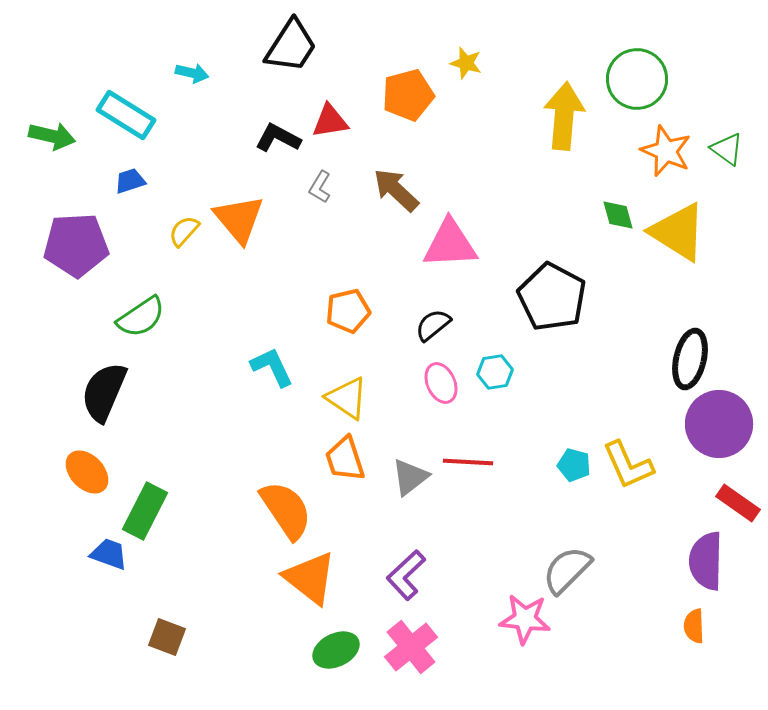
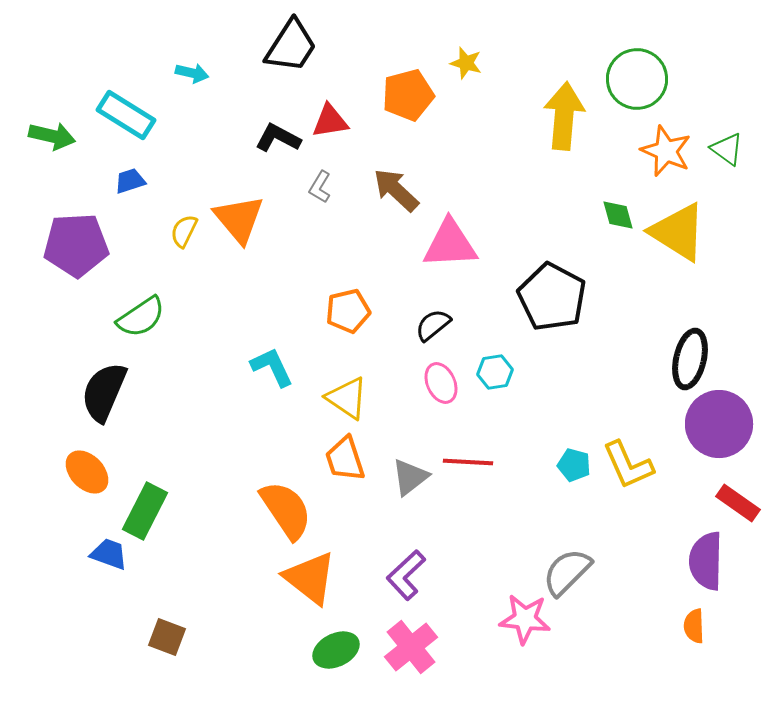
yellow semicircle at (184, 231): rotated 16 degrees counterclockwise
gray semicircle at (567, 570): moved 2 px down
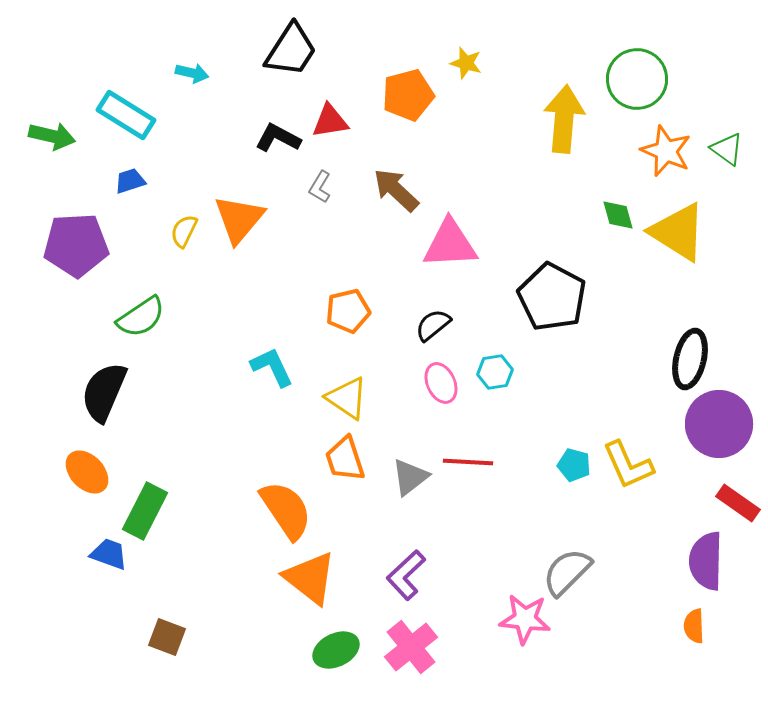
black trapezoid at (291, 46): moved 4 px down
yellow arrow at (564, 116): moved 3 px down
orange triangle at (239, 219): rotated 20 degrees clockwise
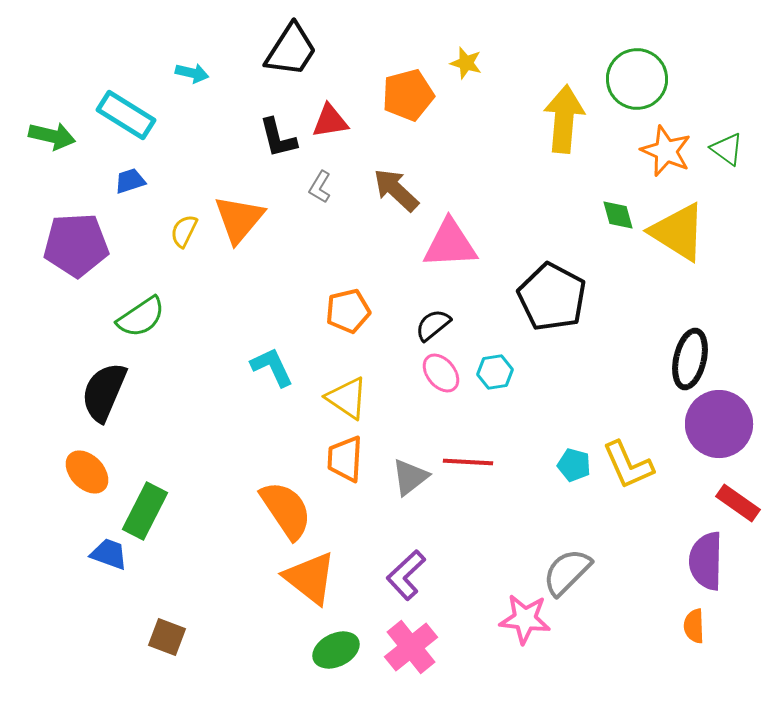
black L-shape at (278, 138): rotated 132 degrees counterclockwise
pink ellipse at (441, 383): moved 10 px up; rotated 15 degrees counterclockwise
orange trapezoid at (345, 459): rotated 21 degrees clockwise
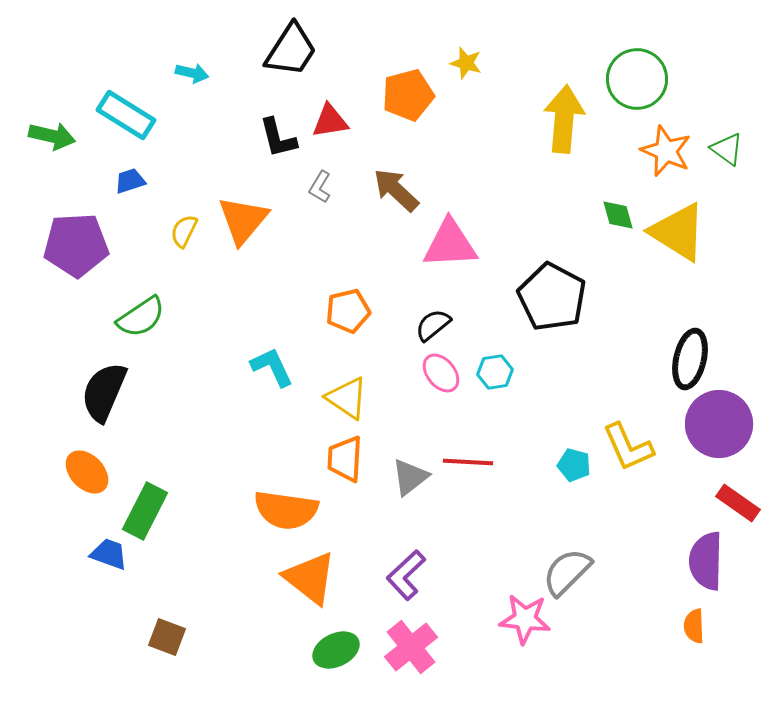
orange triangle at (239, 219): moved 4 px right, 1 px down
yellow L-shape at (628, 465): moved 18 px up
orange semicircle at (286, 510): rotated 132 degrees clockwise
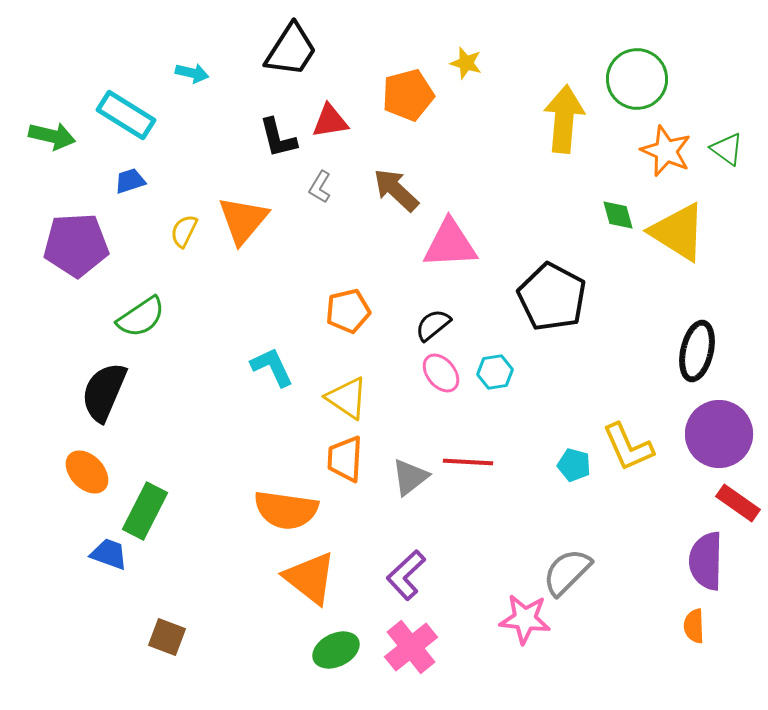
black ellipse at (690, 359): moved 7 px right, 8 px up
purple circle at (719, 424): moved 10 px down
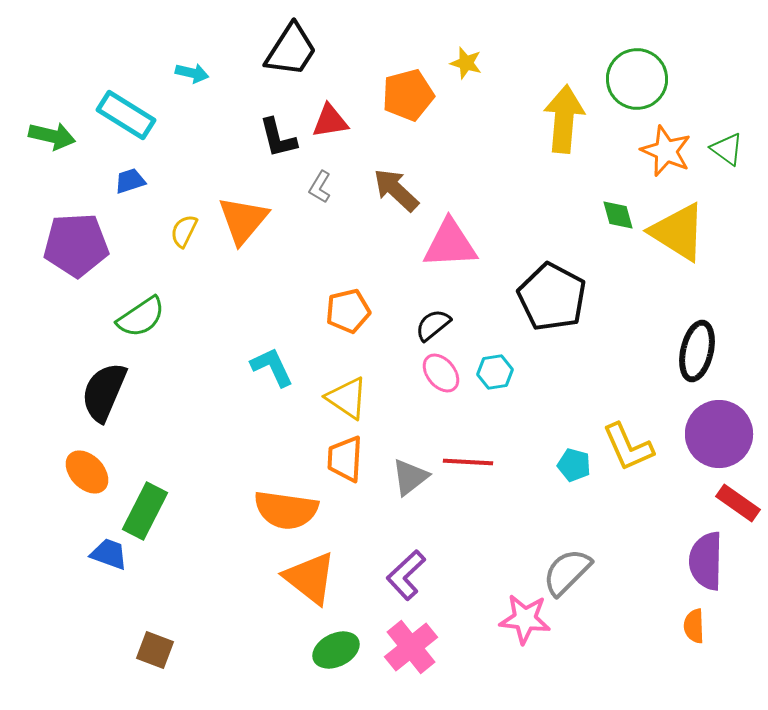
brown square at (167, 637): moved 12 px left, 13 px down
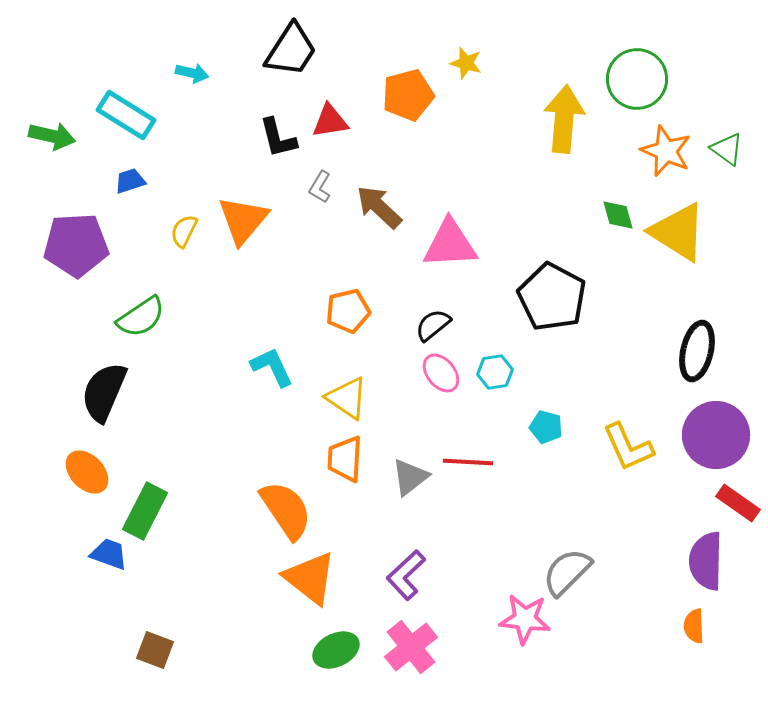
brown arrow at (396, 190): moved 17 px left, 17 px down
purple circle at (719, 434): moved 3 px left, 1 px down
cyan pentagon at (574, 465): moved 28 px left, 38 px up
orange semicircle at (286, 510): rotated 132 degrees counterclockwise
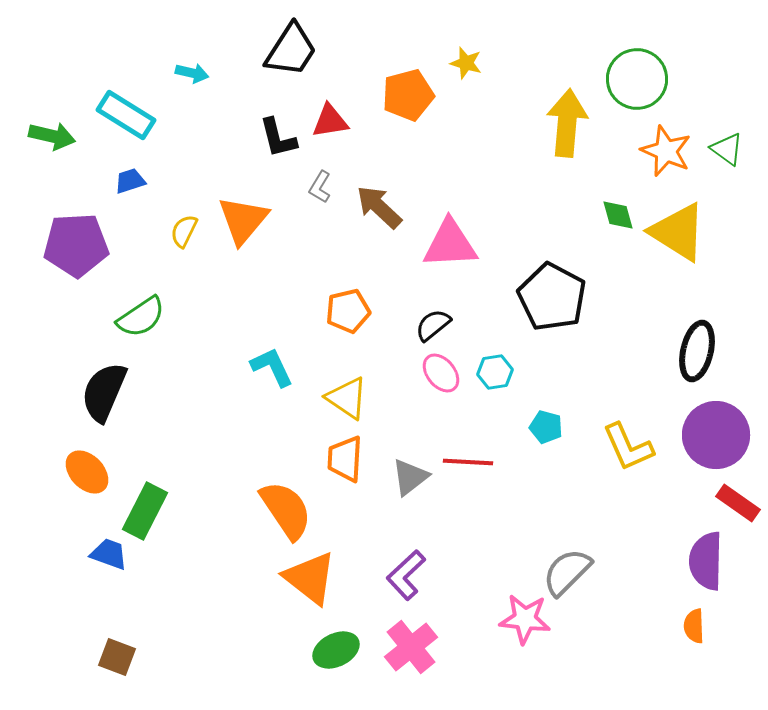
yellow arrow at (564, 119): moved 3 px right, 4 px down
brown square at (155, 650): moved 38 px left, 7 px down
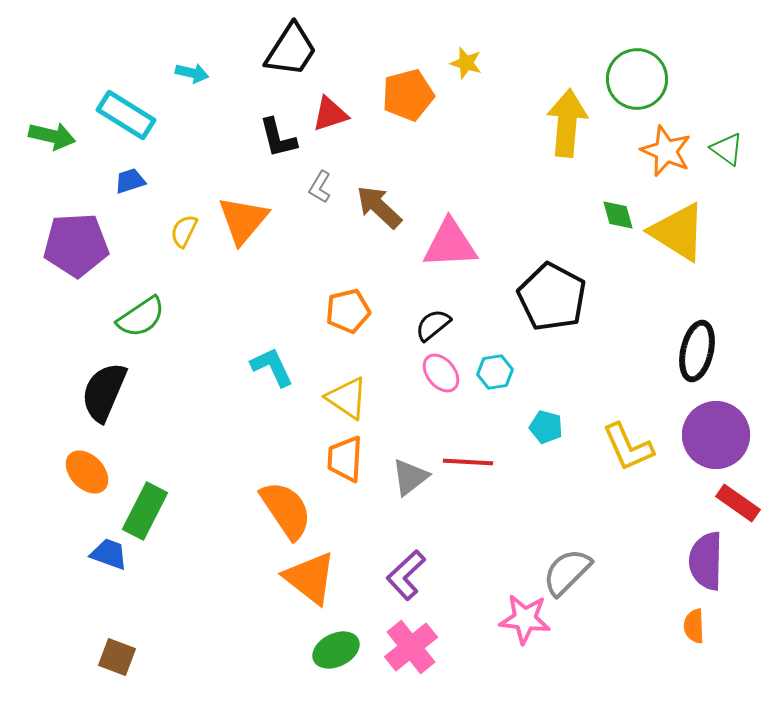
red triangle at (330, 121): moved 7 px up; rotated 9 degrees counterclockwise
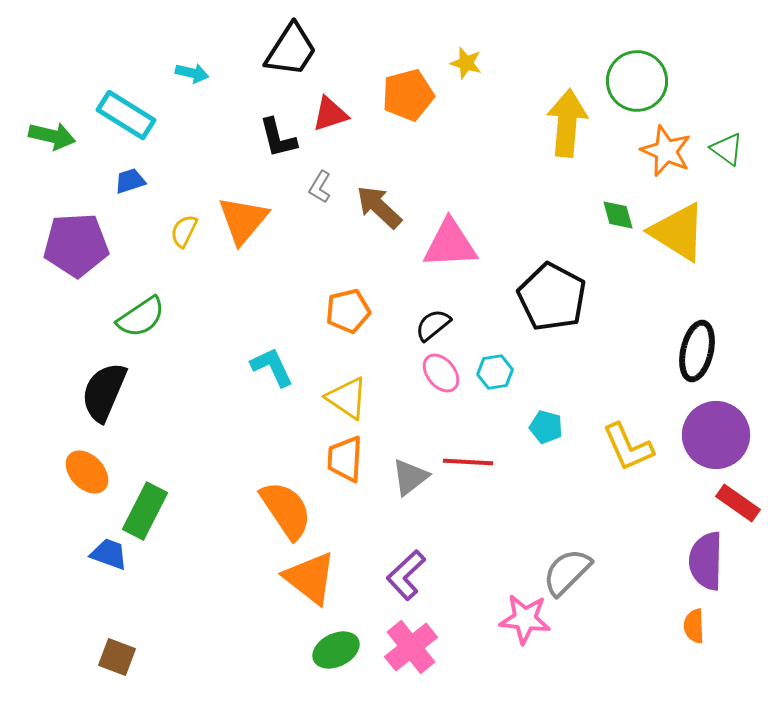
green circle at (637, 79): moved 2 px down
